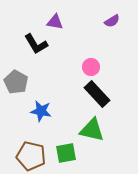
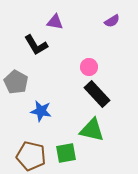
black L-shape: moved 1 px down
pink circle: moved 2 px left
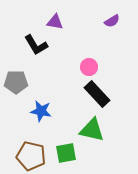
gray pentagon: rotated 30 degrees counterclockwise
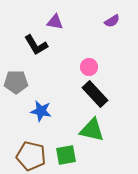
black rectangle: moved 2 px left
green square: moved 2 px down
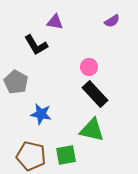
gray pentagon: rotated 30 degrees clockwise
blue star: moved 3 px down
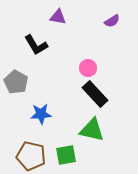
purple triangle: moved 3 px right, 5 px up
pink circle: moved 1 px left, 1 px down
blue star: rotated 15 degrees counterclockwise
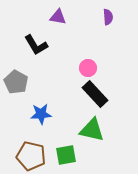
purple semicircle: moved 4 px left, 4 px up; rotated 63 degrees counterclockwise
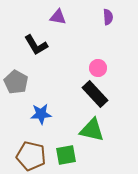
pink circle: moved 10 px right
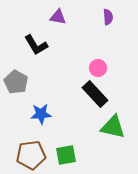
green triangle: moved 21 px right, 3 px up
brown pentagon: moved 1 px up; rotated 20 degrees counterclockwise
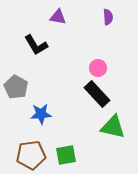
gray pentagon: moved 5 px down
black rectangle: moved 2 px right
